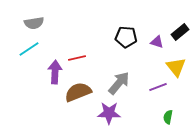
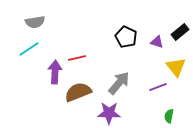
gray semicircle: moved 1 px right, 1 px up
black pentagon: rotated 20 degrees clockwise
green semicircle: moved 1 px right, 1 px up
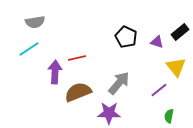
purple line: moved 1 px right, 3 px down; rotated 18 degrees counterclockwise
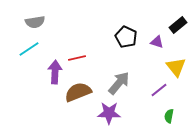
black rectangle: moved 2 px left, 7 px up
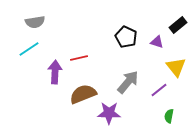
red line: moved 2 px right
gray arrow: moved 9 px right, 1 px up
brown semicircle: moved 5 px right, 2 px down
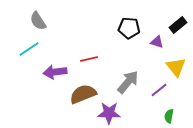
gray semicircle: moved 3 px right, 1 px up; rotated 66 degrees clockwise
black pentagon: moved 3 px right, 9 px up; rotated 20 degrees counterclockwise
red line: moved 10 px right, 1 px down
purple arrow: rotated 100 degrees counterclockwise
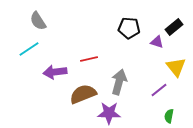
black rectangle: moved 4 px left, 2 px down
gray arrow: moved 9 px left; rotated 25 degrees counterclockwise
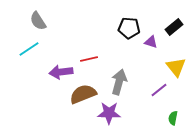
purple triangle: moved 6 px left
purple arrow: moved 6 px right
green semicircle: moved 4 px right, 2 px down
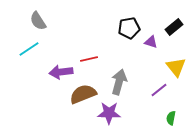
black pentagon: rotated 15 degrees counterclockwise
green semicircle: moved 2 px left
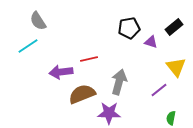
cyan line: moved 1 px left, 3 px up
brown semicircle: moved 1 px left
